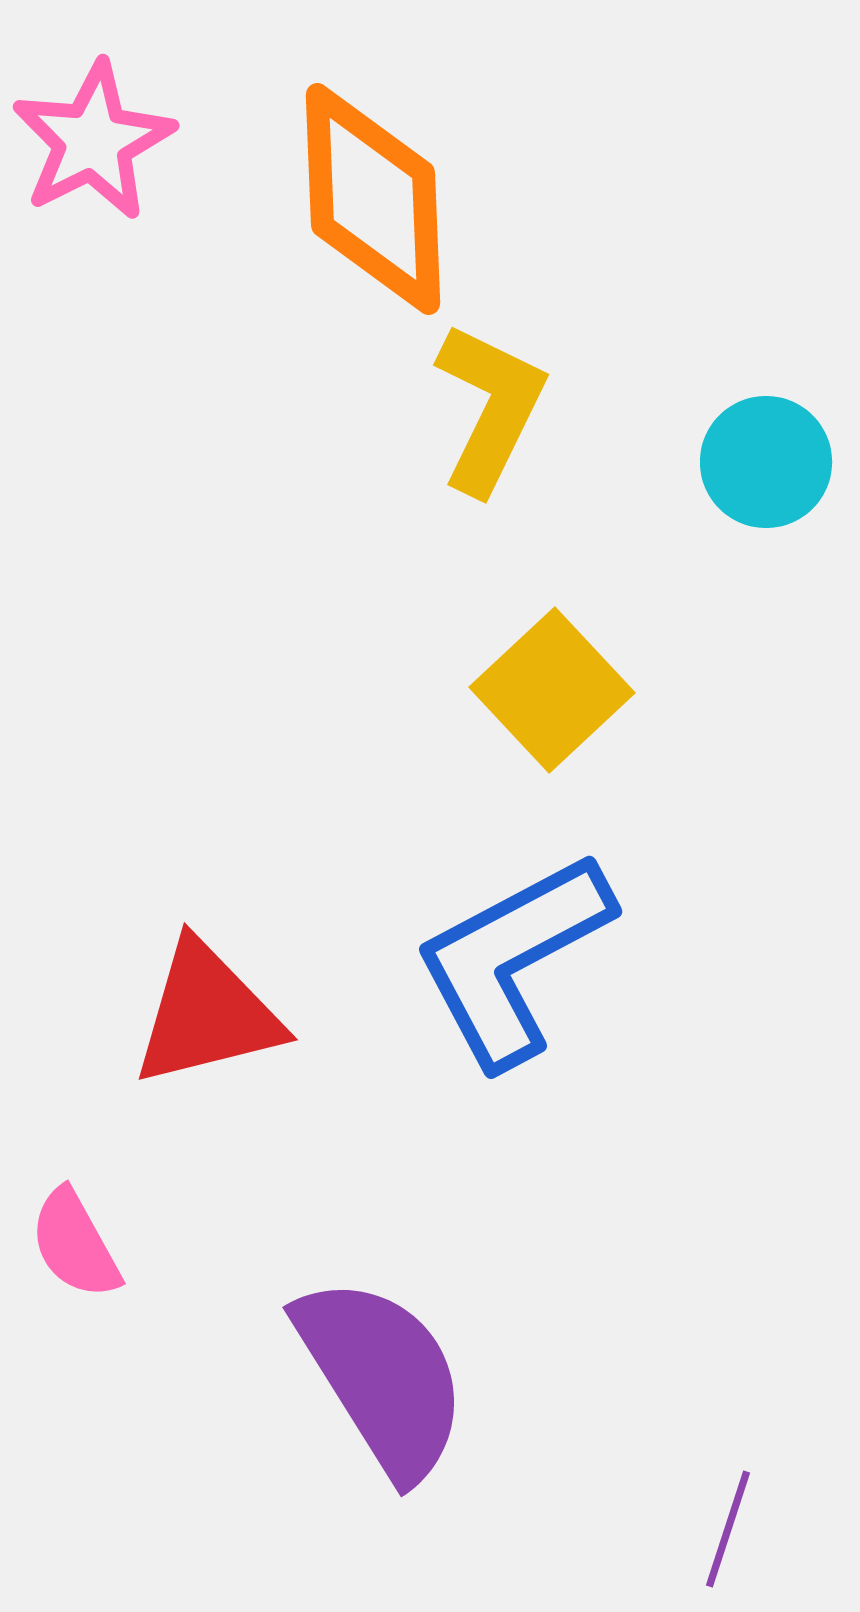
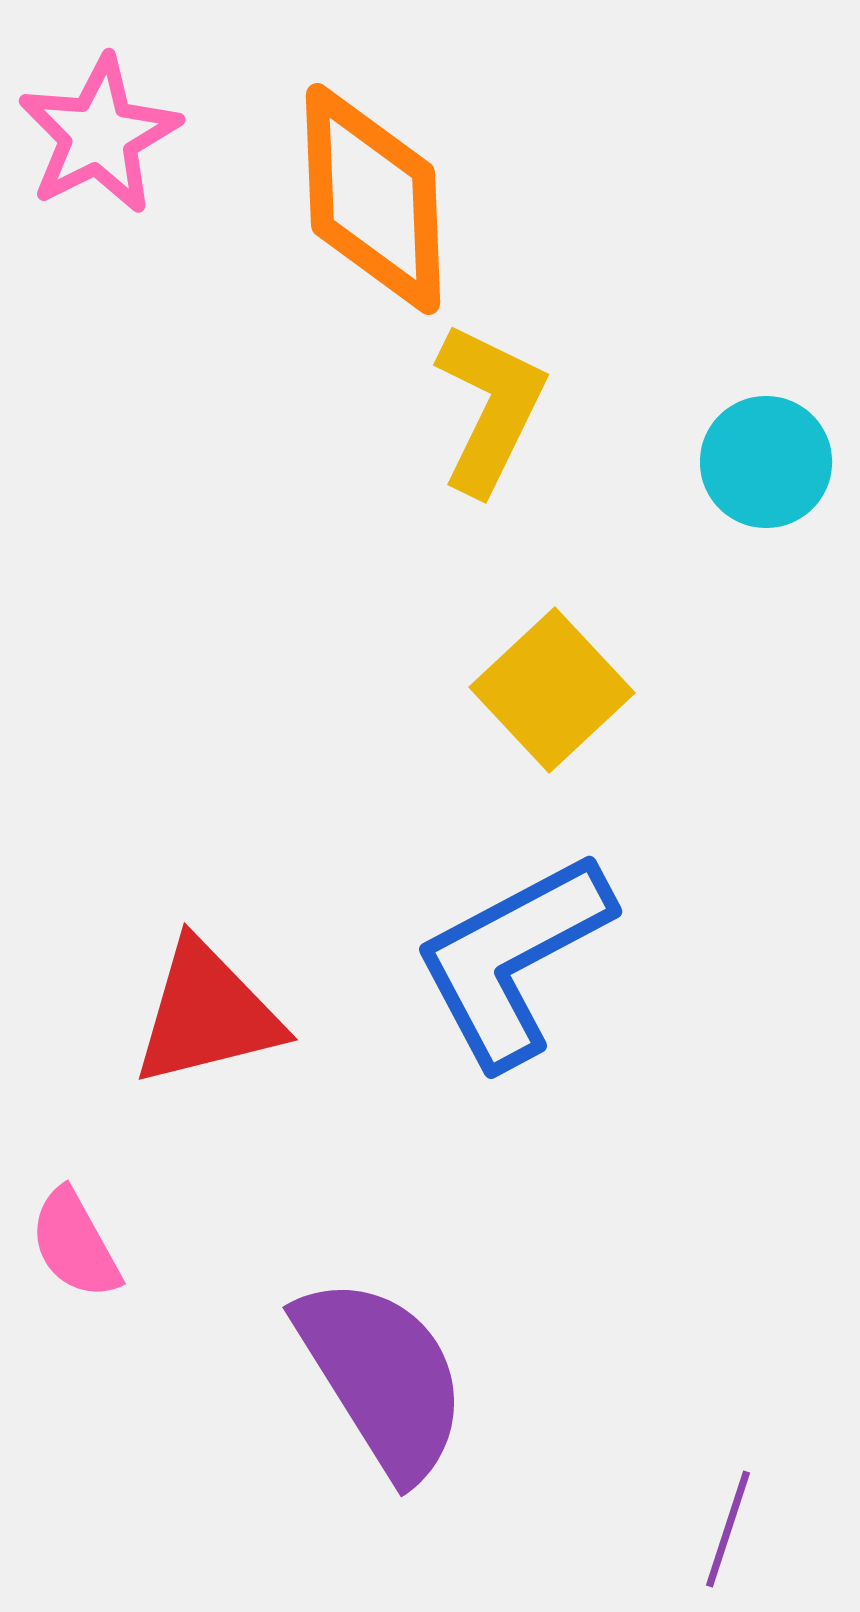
pink star: moved 6 px right, 6 px up
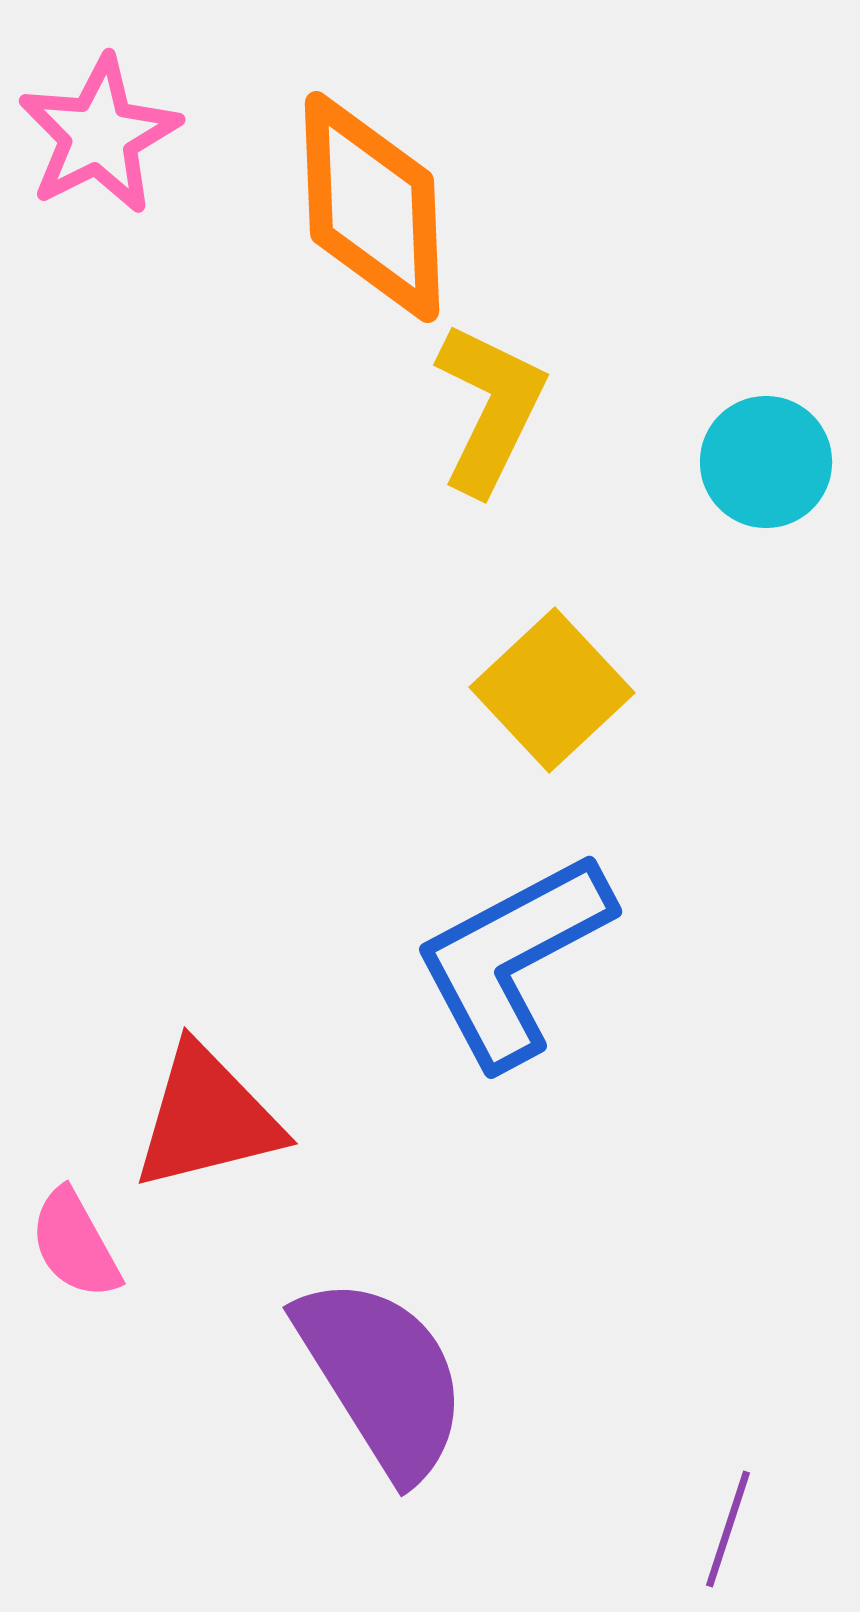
orange diamond: moved 1 px left, 8 px down
red triangle: moved 104 px down
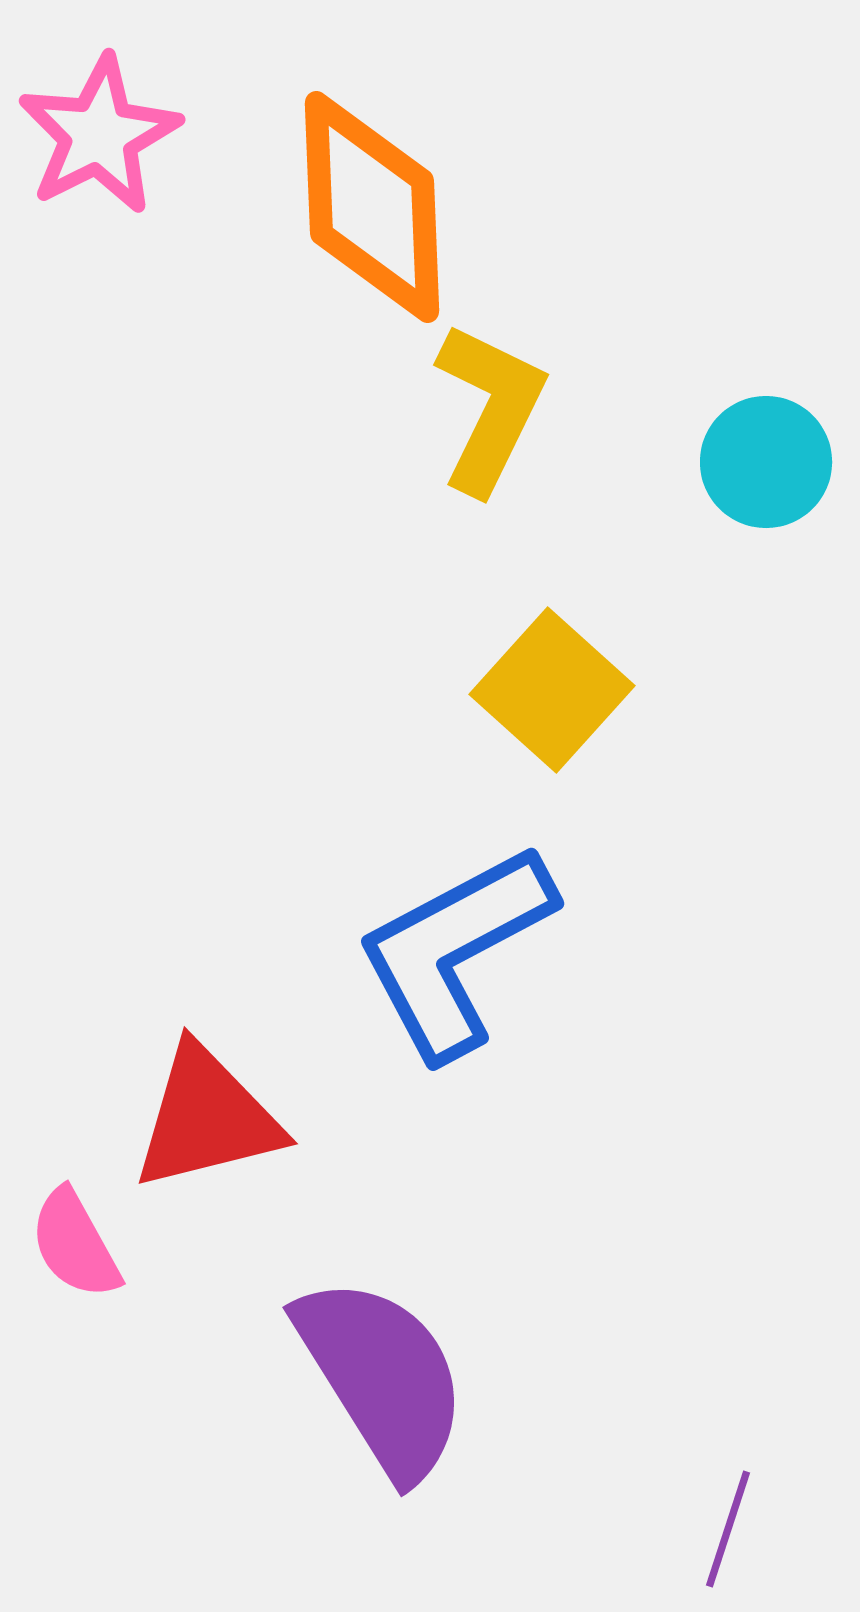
yellow square: rotated 5 degrees counterclockwise
blue L-shape: moved 58 px left, 8 px up
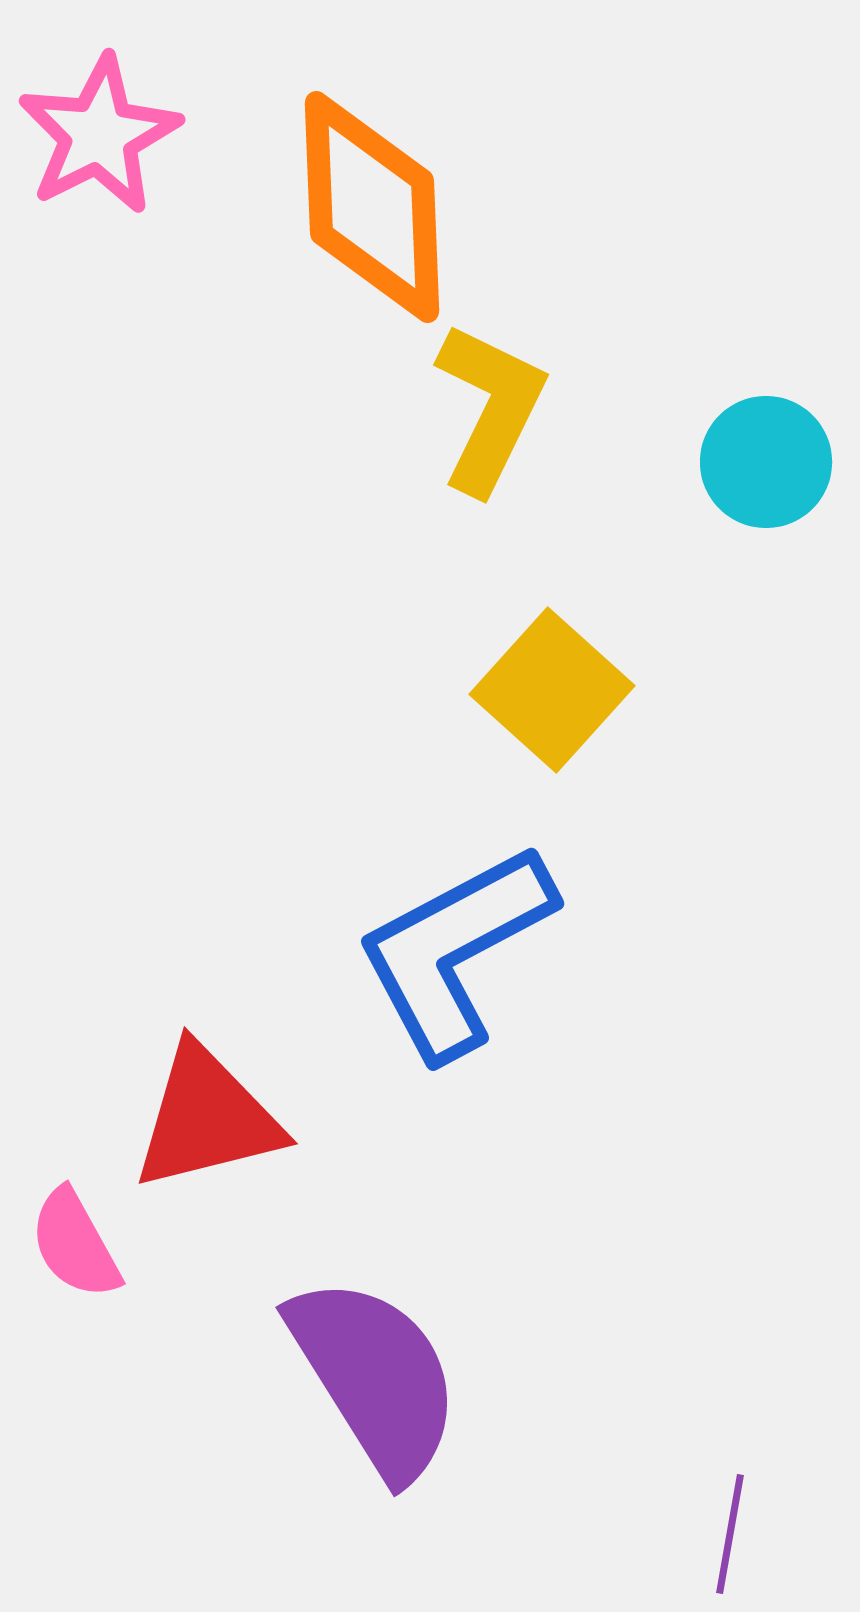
purple semicircle: moved 7 px left
purple line: moved 2 px right, 5 px down; rotated 8 degrees counterclockwise
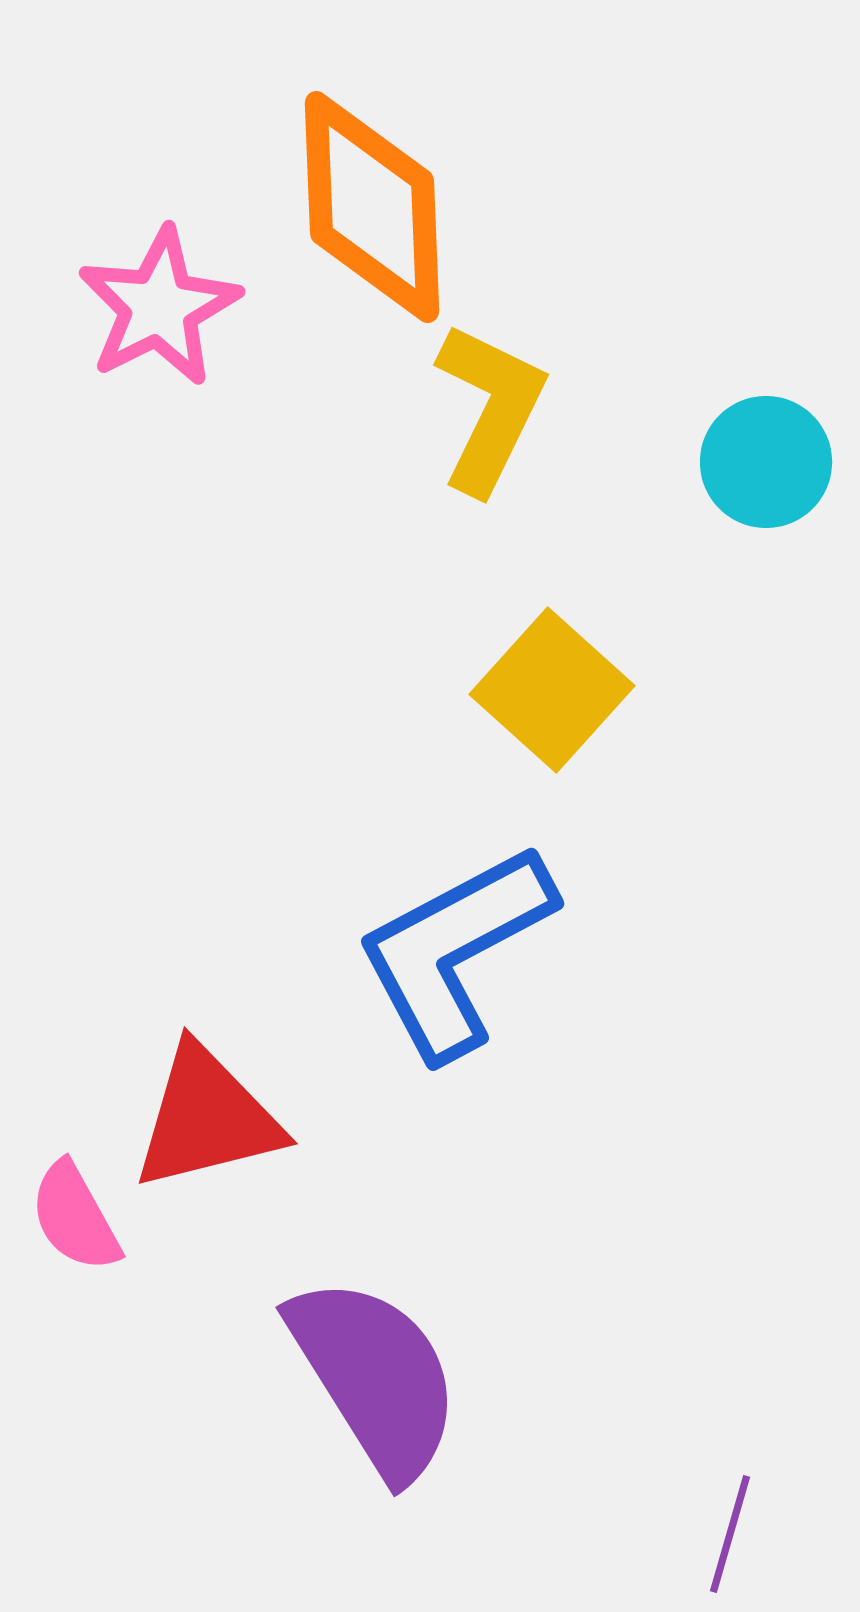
pink star: moved 60 px right, 172 px down
pink semicircle: moved 27 px up
purple line: rotated 6 degrees clockwise
